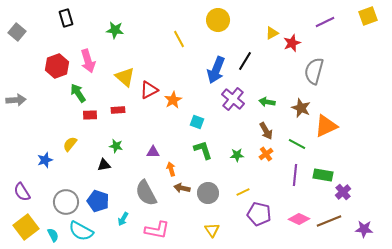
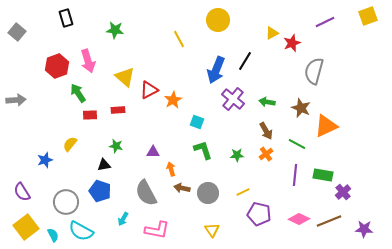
blue pentagon at (98, 201): moved 2 px right, 10 px up
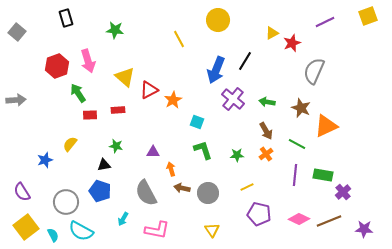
gray semicircle at (314, 71): rotated 8 degrees clockwise
yellow line at (243, 192): moved 4 px right, 5 px up
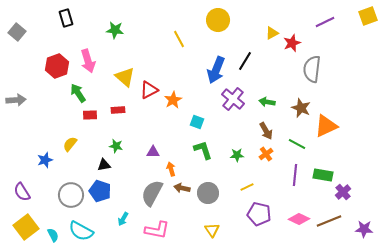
gray semicircle at (314, 71): moved 2 px left, 2 px up; rotated 16 degrees counterclockwise
gray semicircle at (146, 193): moved 6 px right; rotated 56 degrees clockwise
gray circle at (66, 202): moved 5 px right, 7 px up
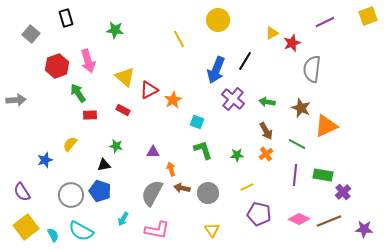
gray square at (17, 32): moved 14 px right, 2 px down
red rectangle at (118, 110): moved 5 px right; rotated 32 degrees clockwise
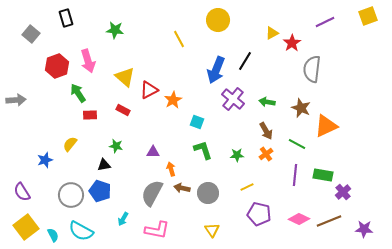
red star at (292, 43): rotated 12 degrees counterclockwise
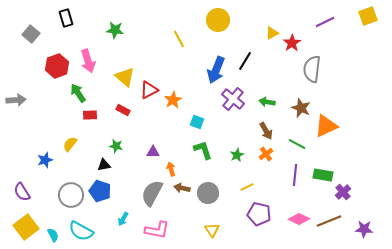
green star at (237, 155): rotated 24 degrees counterclockwise
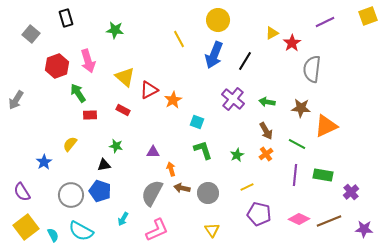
blue arrow at (216, 70): moved 2 px left, 15 px up
gray arrow at (16, 100): rotated 126 degrees clockwise
brown star at (301, 108): rotated 18 degrees counterclockwise
blue star at (45, 160): moved 1 px left, 2 px down; rotated 14 degrees counterclockwise
purple cross at (343, 192): moved 8 px right
pink L-shape at (157, 230): rotated 35 degrees counterclockwise
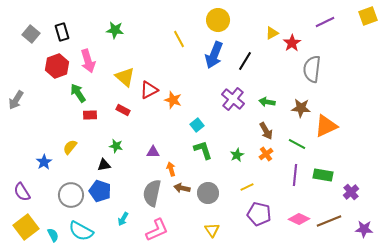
black rectangle at (66, 18): moved 4 px left, 14 px down
orange star at (173, 100): rotated 24 degrees counterclockwise
cyan square at (197, 122): moved 3 px down; rotated 32 degrees clockwise
yellow semicircle at (70, 144): moved 3 px down
gray semicircle at (152, 193): rotated 16 degrees counterclockwise
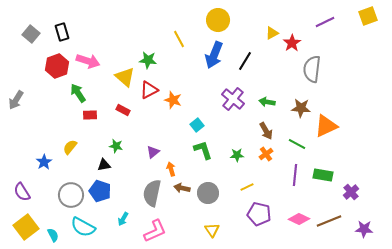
green star at (115, 30): moved 33 px right, 30 px down
pink arrow at (88, 61): rotated 55 degrees counterclockwise
purple triangle at (153, 152): rotated 40 degrees counterclockwise
green star at (237, 155): rotated 24 degrees clockwise
pink L-shape at (157, 230): moved 2 px left, 1 px down
cyan semicircle at (81, 231): moved 2 px right, 4 px up
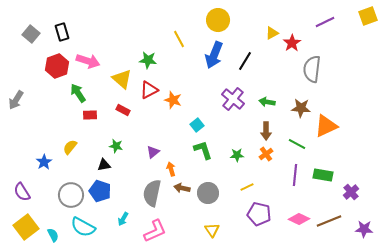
yellow triangle at (125, 77): moved 3 px left, 2 px down
brown arrow at (266, 131): rotated 30 degrees clockwise
